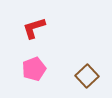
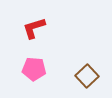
pink pentagon: rotated 25 degrees clockwise
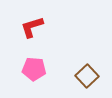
red L-shape: moved 2 px left, 1 px up
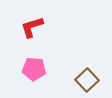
brown square: moved 4 px down
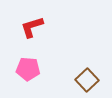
pink pentagon: moved 6 px left
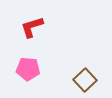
brown square: moved 2 px left
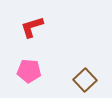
pink pentagon: moved 1 px right, 2 px down
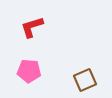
brown square: rotated 20 degrees clockwise
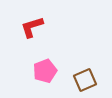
pink pentagon: moved 16 px right; rotated 25 degrees counterclockwise
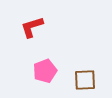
brown square: rotated 20 degrees clockwise
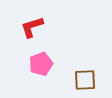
pink pentagon: moved 4 px left, 7 px up
